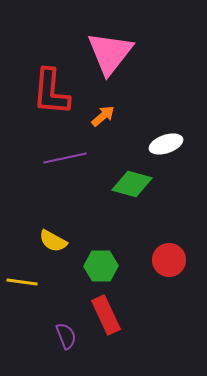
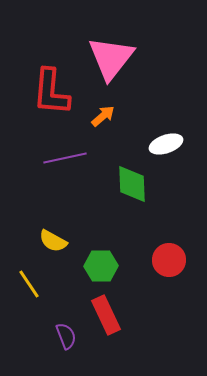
pink triangle: moved 1 px right, 5 px down
green diamond: rotated 72 degrees clockwise
yellow line: moved 7 px right, 2 px down; rotated 48 degrees clockwise
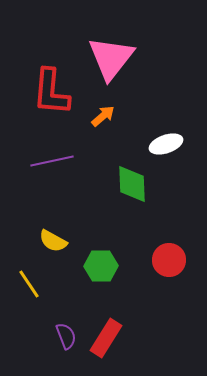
purple line: moved 13 px left, 3 px down
red rectangle: moved 23 px down; rotated 57 degrees clockwise
